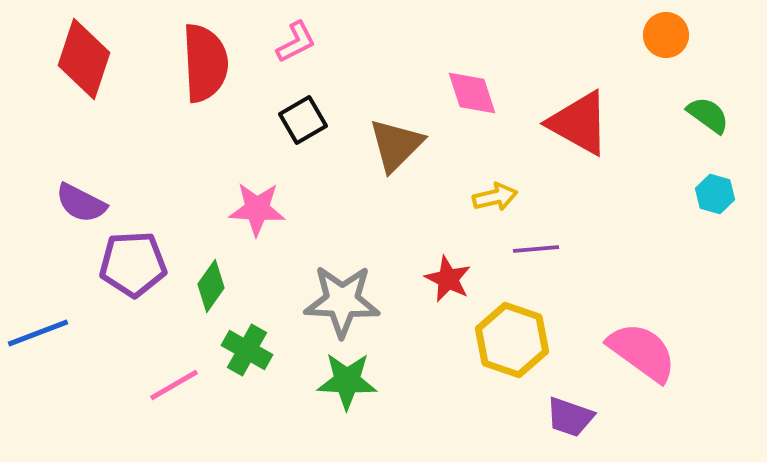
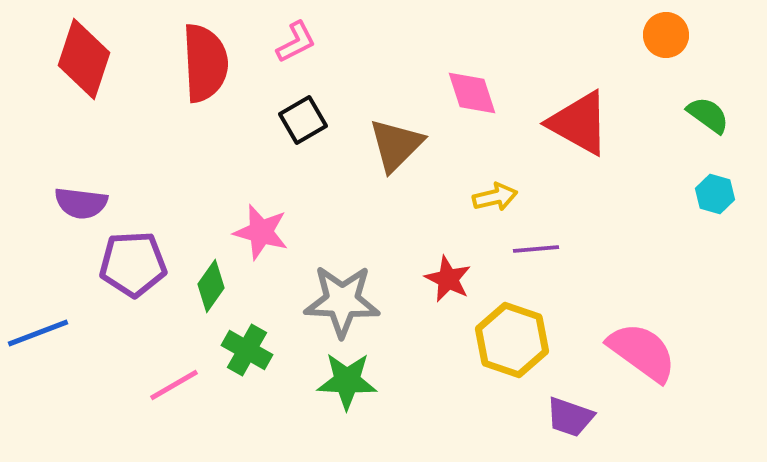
purple semicircle: rotated 20 degrees counterclockwise
pink star: moved 4 px right, 23 px down; rotated 12 degrees clockwise
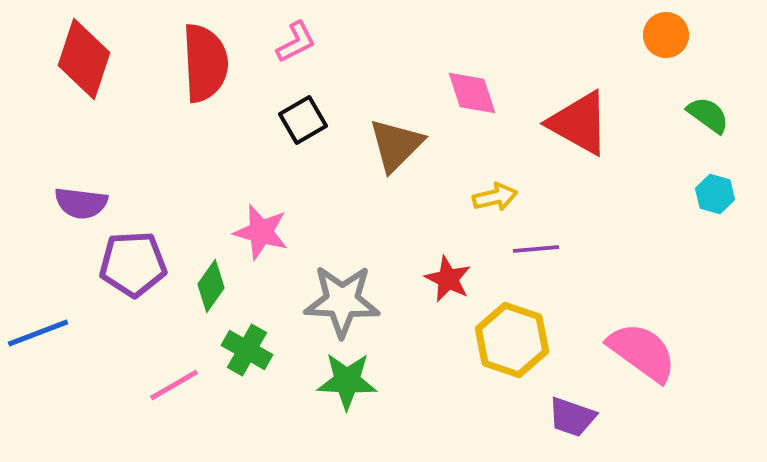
purple trapezoid: moved 2 px right
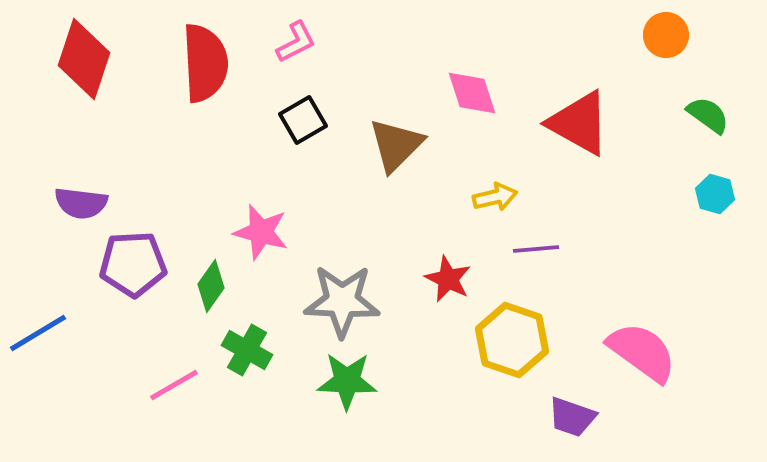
blue line: rotated 10 degrees counterclockwise
